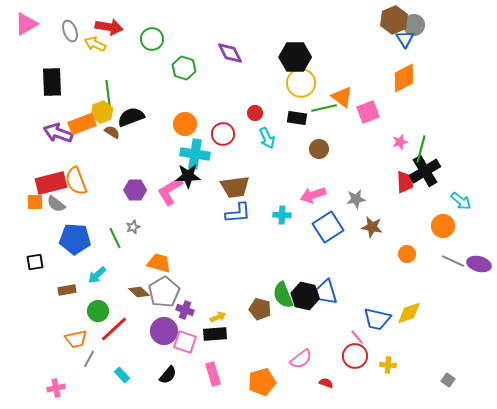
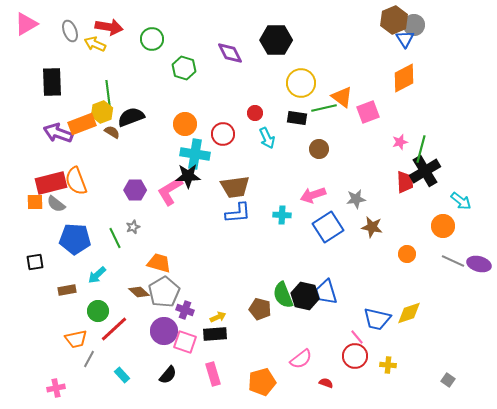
black hexagon at (295, 57): moved 19 px left, 17 px up
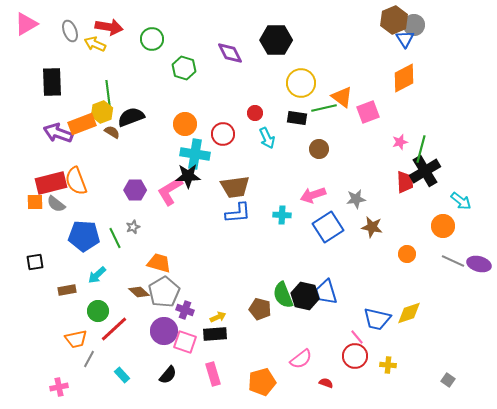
blue pentagon at (75, 239): moved 9 px right, 3 px up
pink cross at (56, 388): moved 3 px right, 1 px up
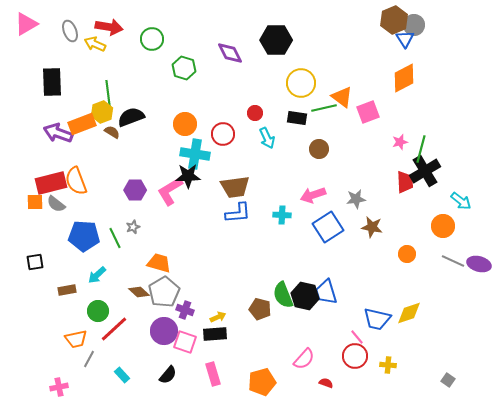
pink semicircle at (301, 359): moved 3 px right; rotated 10 degrees counterclockwise
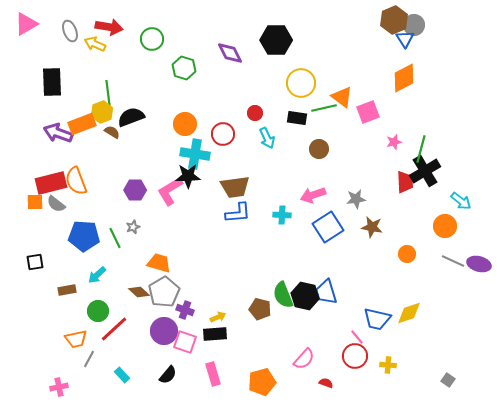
pink star at (400, 142): moved 6 px left
orange circle at (443, 226): moved 2 px right
